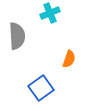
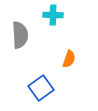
cyan cross: moved 3 px right, 2 px down; rotated 24 degrees clockwise
gray semicircle: moved 3 px right, 1 px up
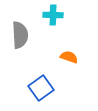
orange semicircle: moved 2 px up; rotated 90 degrees counterclockwise
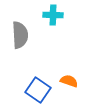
orange semicircle: moved 24 px down
blue square: moved 3 px left, 2 px down; rotated 20 degrees counterclockwise
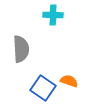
gray semicircle: moved 1 px right, 14 px down
blue square: moved 5 px right, 2 px up
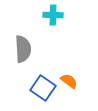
gray semicircle: moved 2 px right
orange semicircle: rotated 18 degrees clockwise
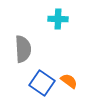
cyan cross: moved 5 px right, 4 px down
blue square: moved 1 px left, 5 px up
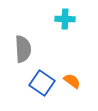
cyan cross: moved 7 px right
orange semicircle: moved 3 px right
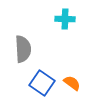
orange semicircle: moved 2 px down
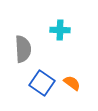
cyan cross: moved 5 px left, 11 px down
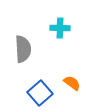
cyan cross: moved 2 px up
blue square: moved 2 px left, 10 px down; rotated 15 degrees clockwise
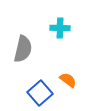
gray semicircle: rotated 16 degrees clockwise
orange semicircle: moved 4 px left, 3 px up
